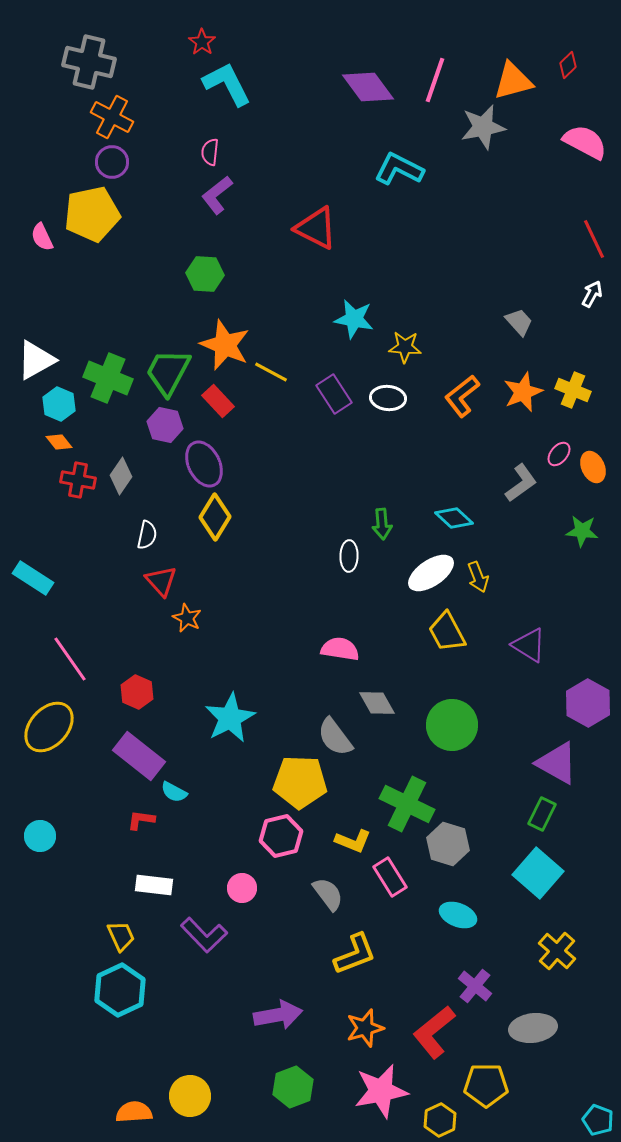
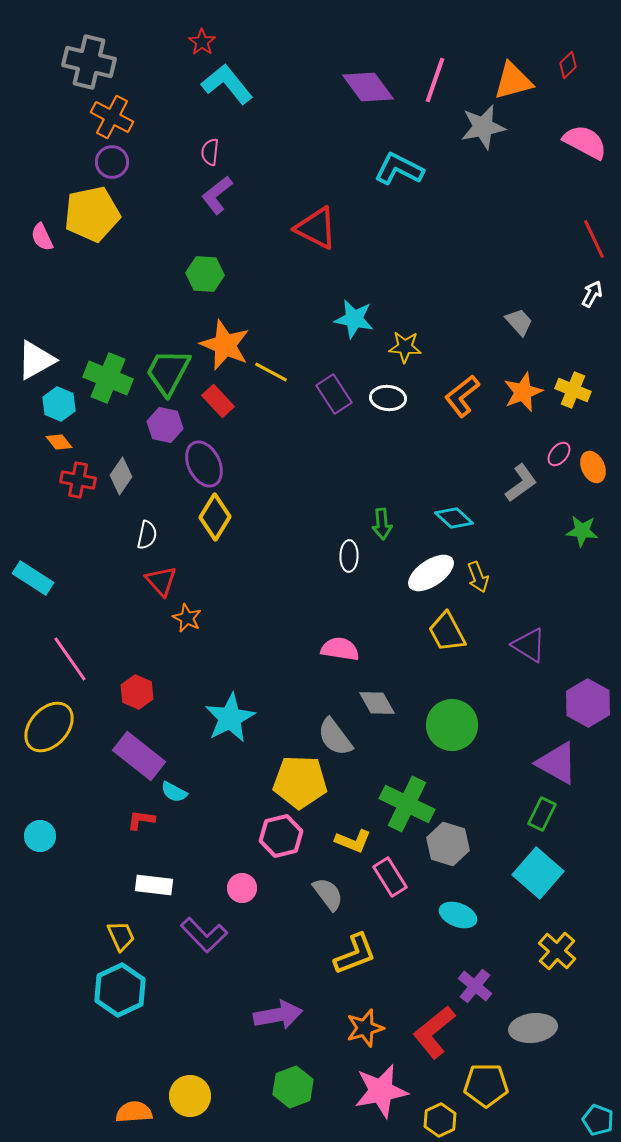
cyan L-shape at (227, 84): rotated 12 degrees counterclockwise
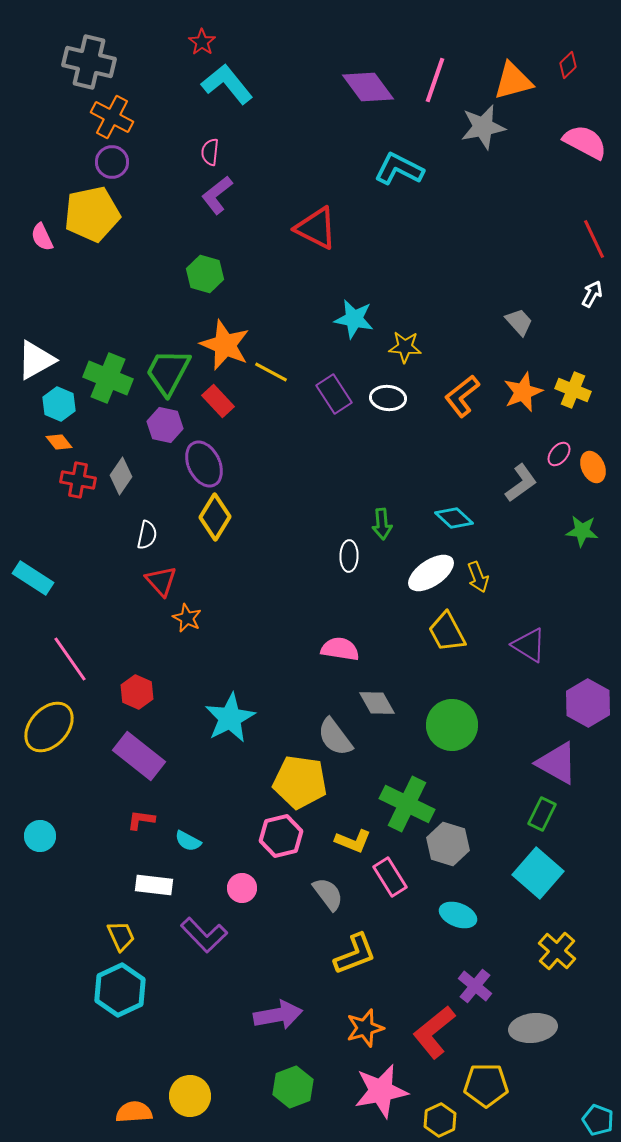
green hexagon at (205, 274): rotated 12 degrees clockwise
yellow pentagon at (300, 782): rotated 6 degrees clockwise
cyan semicircle at (174, 792): moved 14 px right, 49 px down
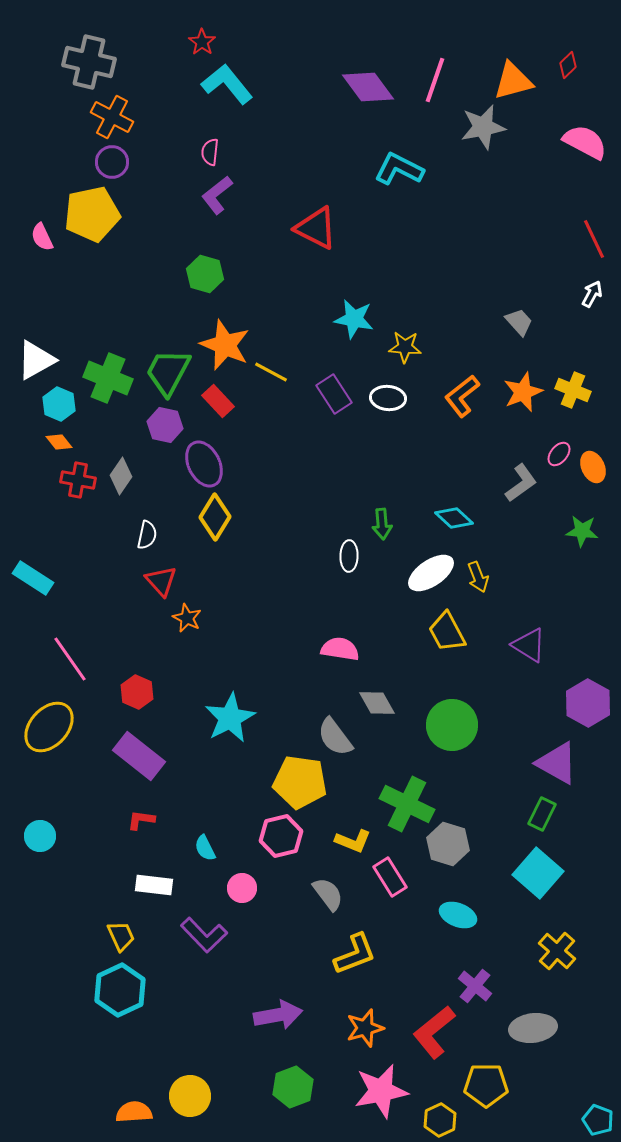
cyan semicircle at (188, 841): moved 17 px right, 7 px down; rotated 36 degrees clockwise
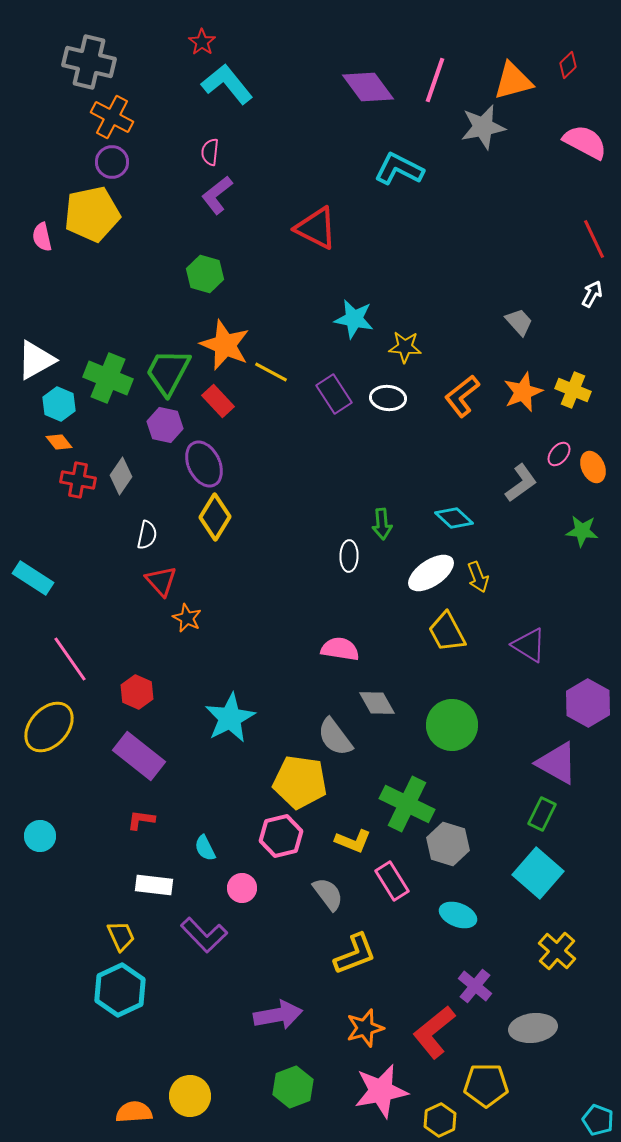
pink semicircle at (42, 237): rotated 12 degrees clockwise
pink rectangle at (390, 877): moved 2 px right, 4 px down
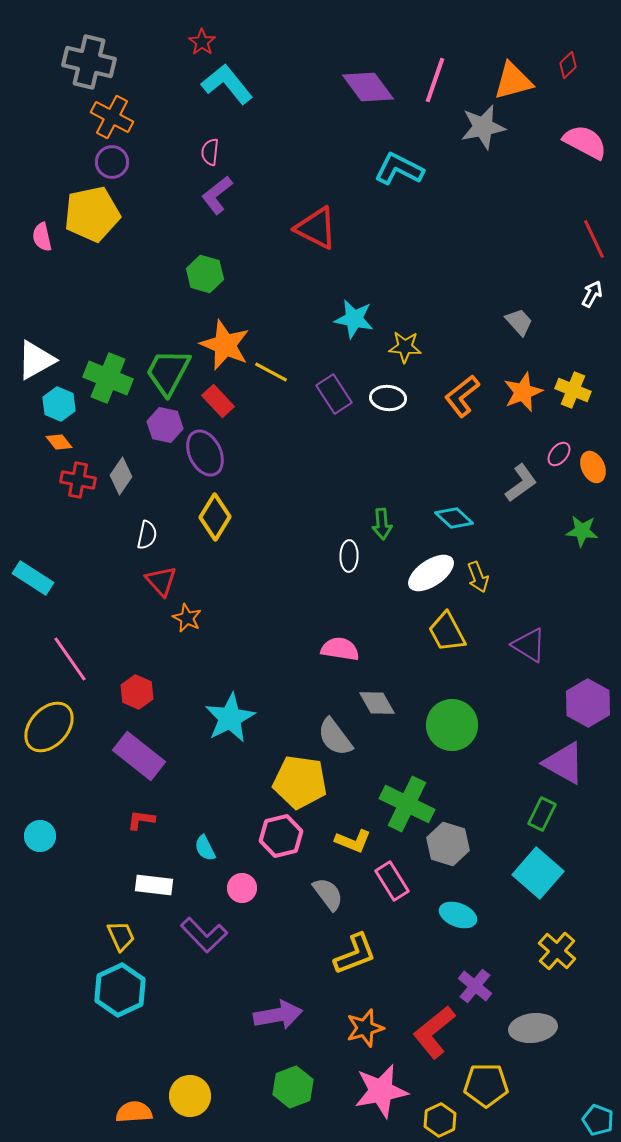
purple ellipse at (204, 464): moved 1 px right, 11 px up
purple triangle at (557, 763): moved 7 px right
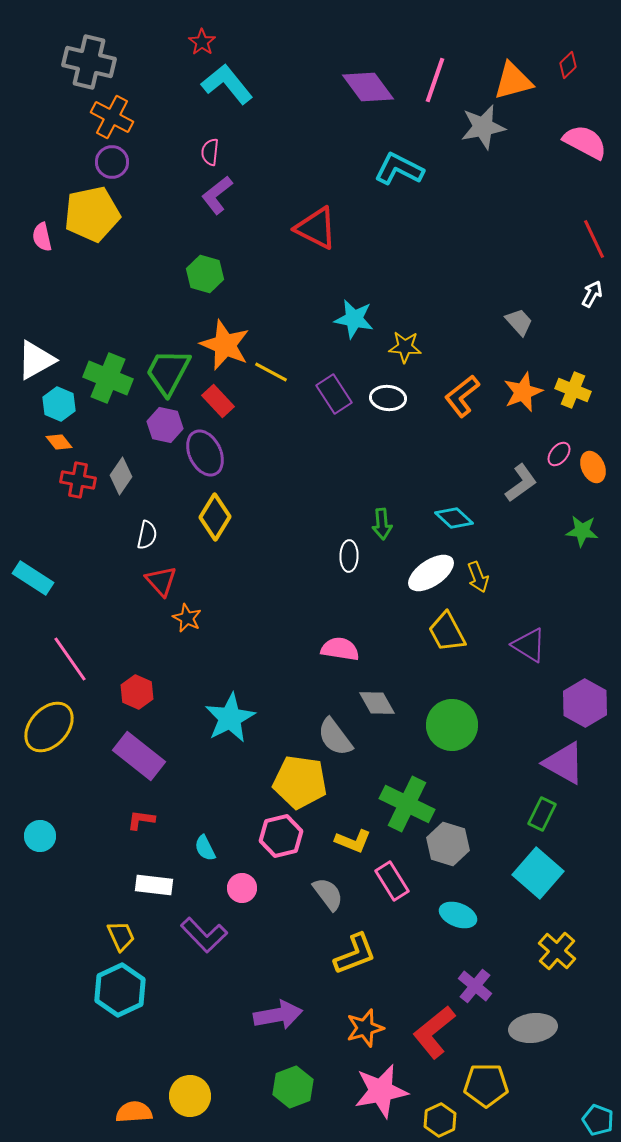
purple hexagon at (588, 703): moved 3 px left
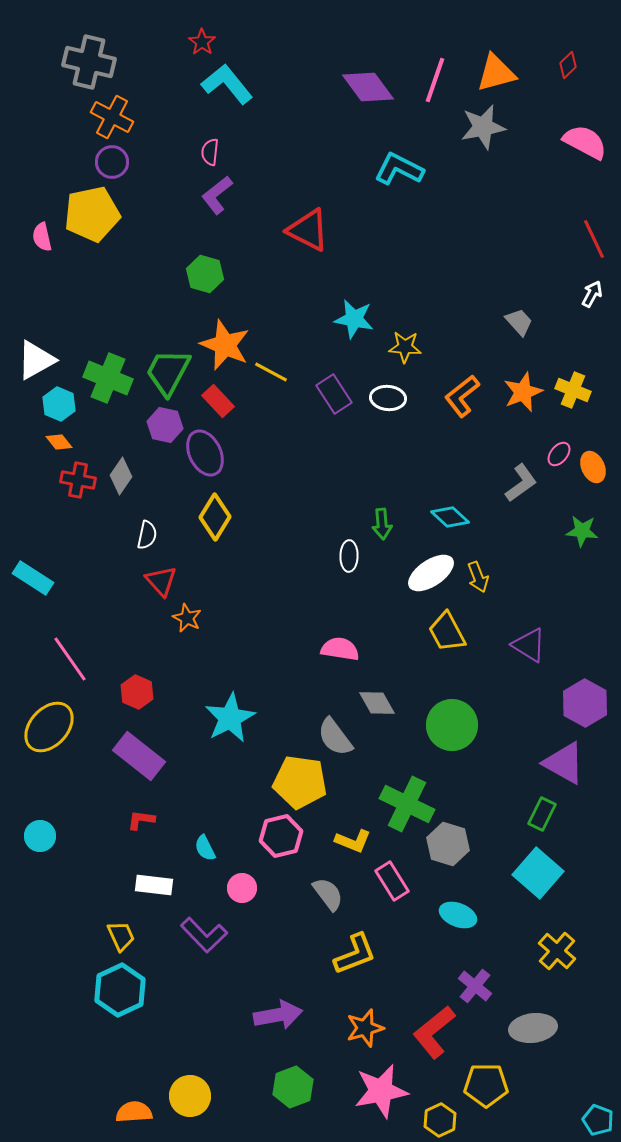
orange triangle at (513, 81): moved 17 px left, 8 px up
red triangle at (316, 228): moved 8 px left, 2 px down
cyan diamond at (454, 518): moved 4 px left, 1 px up
